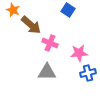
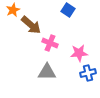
orange star: rotated 24 degrees clockwise
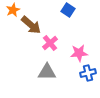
pink cross: rotated 28 degrees clockwise
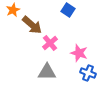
brown arrow: moved 1 px right
pink star: rotated 24 degrees clockwise
blue cross: rotated 35 degrees clockwise
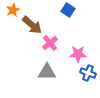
pink star: moved 1 px left, 1 px down; rotated 18 degrees counterclockwise
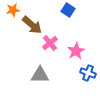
orange star: rotated 16 degrees clockwise
pink star: moved 2 px left, 3 px up; rotated 30 degrees counterclockwise
gray triangle: moved 7 px left, 3 px down
